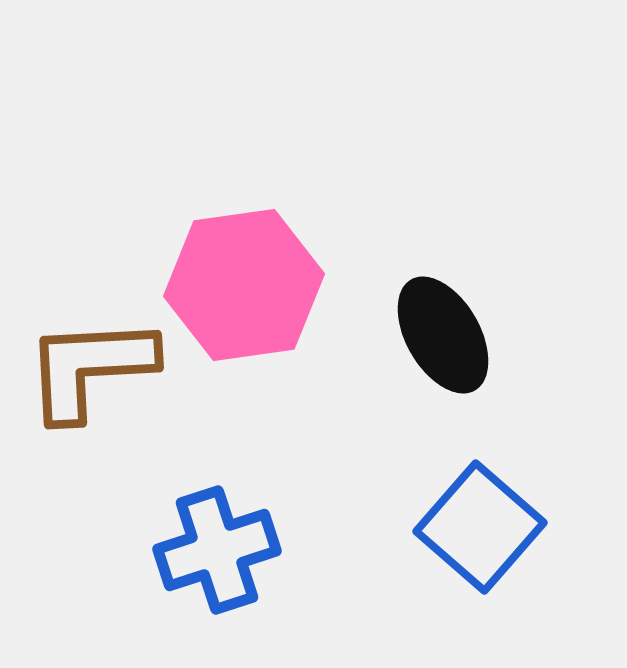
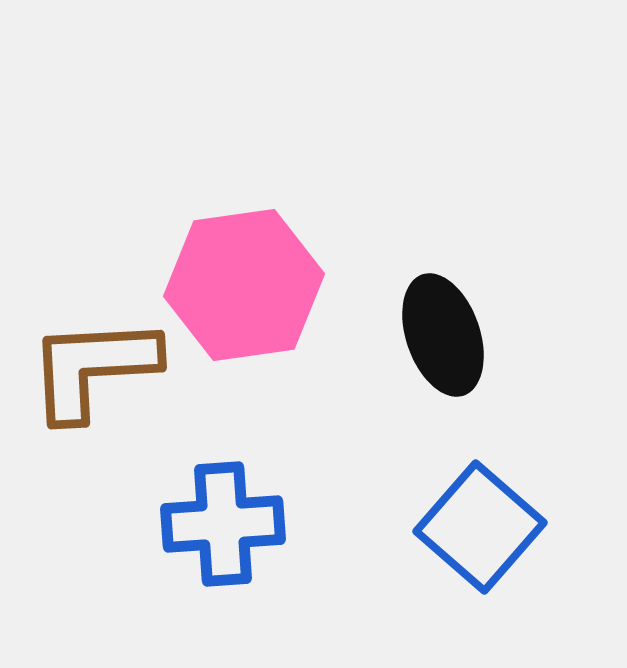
black ellipse: rotated 11 degrees clockwise
brown L-shape: moved 3 px right
blue cross: moved 6 px right, 26 px up; rotated 14 degrees clockwise
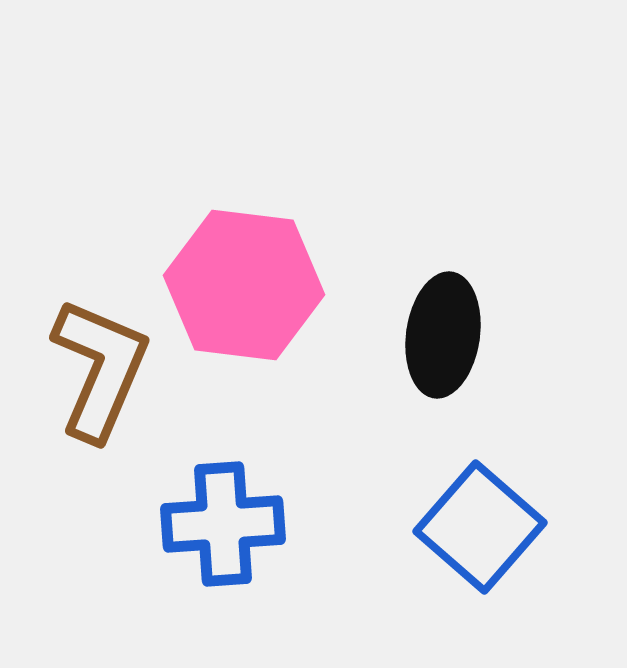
pink hexagon: rotated 15 degrees clockwise
black ellipse: rotated 27 degrees clockwise
brown L-shape: moved 7 px right, 1 px down; rotated 116 degrees clockwise
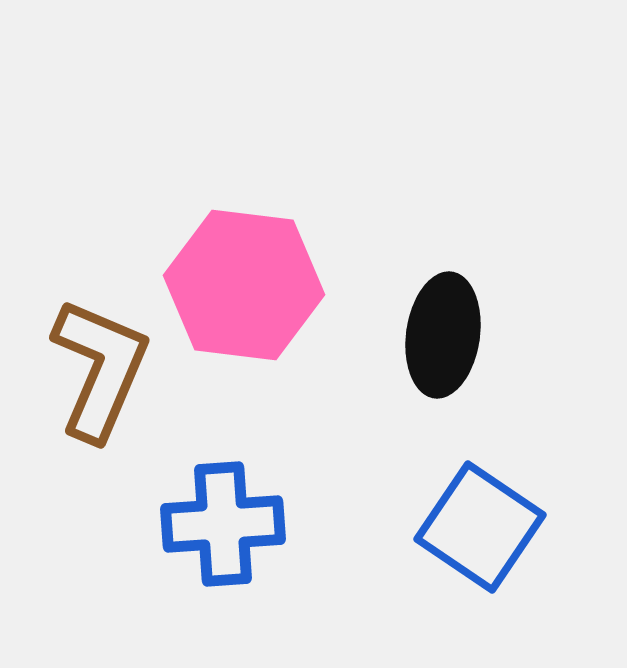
blue square: rotated 7 degrees counterclockwise
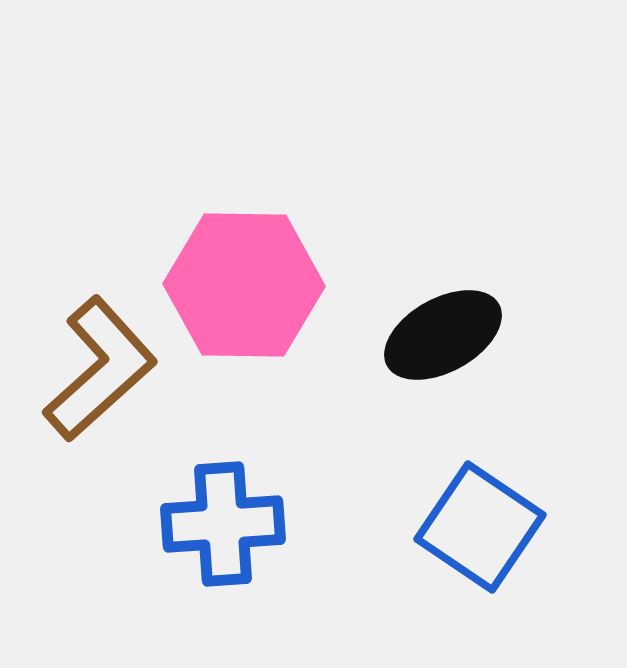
pink hexagon: rotated 6 degrees counterclockwise
black ellipse: rotated 53 degrees clockwise
brown L-shape: rotated 25 degrees clockwise
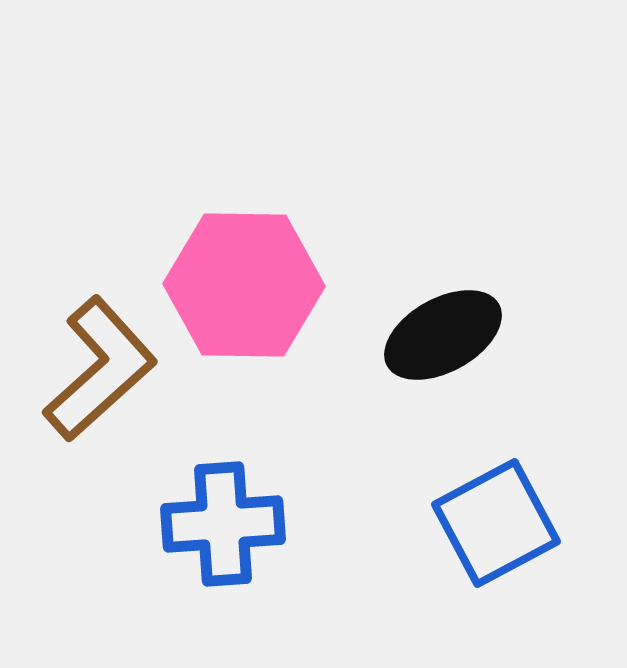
blue square: moved 16 px right, 4 px up; rotated 28 degrees clockwise
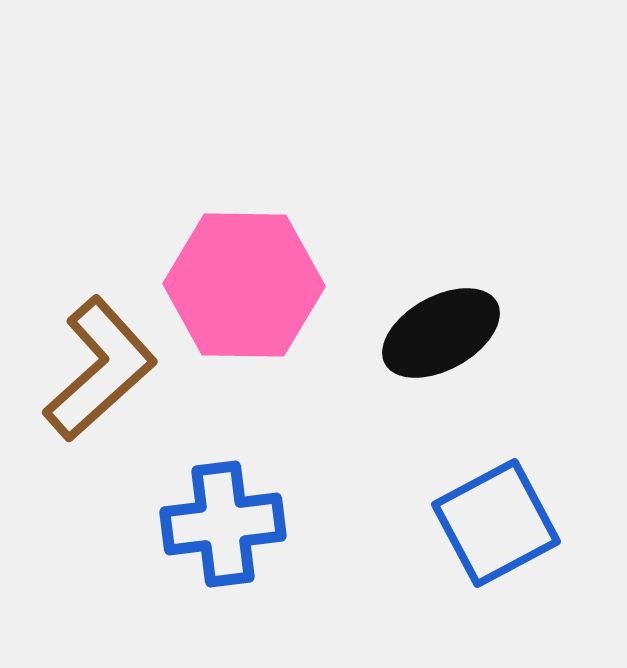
black ellipse: moved 2 px left, 2 px up
blue cross: rotated 3 degrees counterclockwise
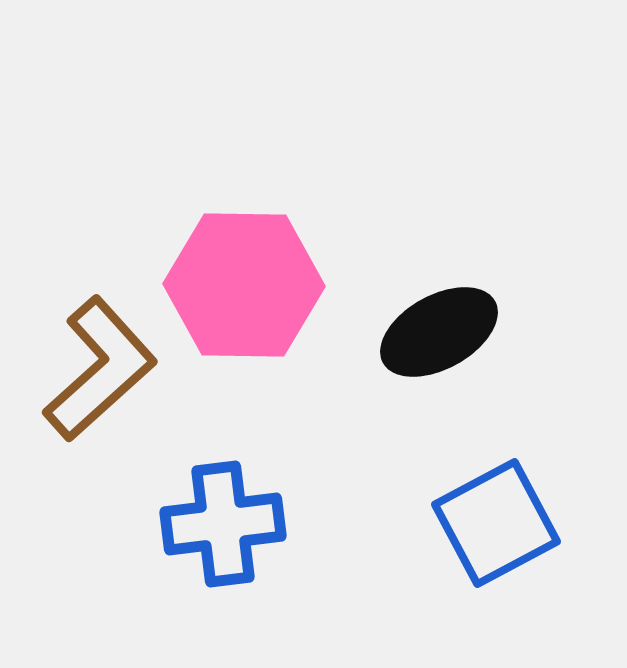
black ellipse: moved 2 px left, 1 px up
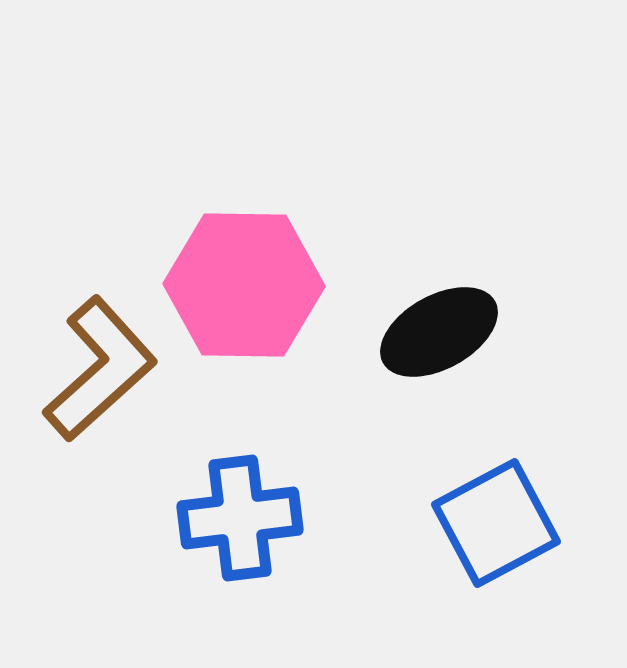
blue cross: moved 17 px right, 6 px up
